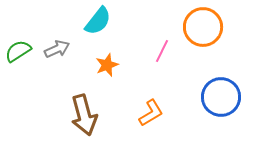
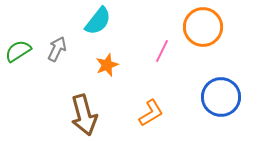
gray arrow: rotated 40 degrees counterclockwise
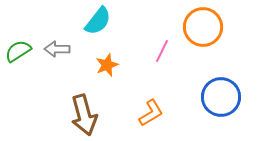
gray arrow: rotated 115 degrees counterclockwise
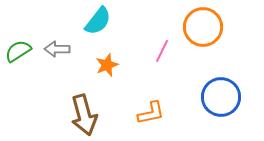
orange L-shape: rotated 20 degrees clockwise
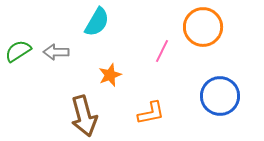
cyan semicircle: moved 1 px left, 1 px down; rotated 8 degrees counterclockwise
gray arrow: moved 1 px left, 3 px down
orange star: moved 3 px right, 10 px down
blue circle: moved 1 px left, 1 px up
brown arrow: moved 1 px down
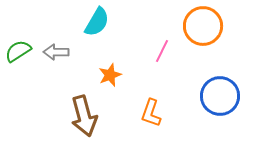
orange circle: moved 1 px up
orange L-shape: rotated 120 degrees clockwise
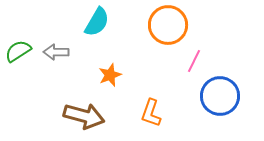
orange circle: moved 35 px left, 1 px up
pink line: moved 32 px right, 10 px down
brown arrow: rotated 60 degrees counterclockwise
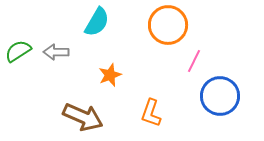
brown arrow: moved 1 px left, 1 px down; rotated 9 degrees clockwise
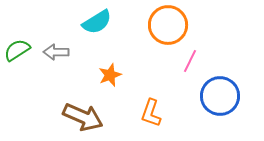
cyan semicircle: rotated 28 degrees clockwise
green semicircle: moved 1 px left, 1 px up
pink line: moved 4 px left
